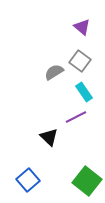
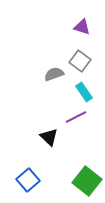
purple triangle: rotated 24 degrees counterclockwise
gray semicircle: moved 2 px down; rotated 12 degrees clockwise
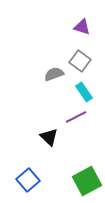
green square: rotated 24 degrees clockwise
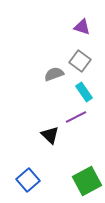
black triangle: moved 1 px right, 2 px up
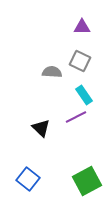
purple triangle: rotated 18 degrees counterclockwise
gray square: rotated 10 degrees counterclockwise
gray semicircle: moved 2 px left, 2 px up; rotated 24 degrees clockwise
cyan rectangle: moved 3 px down
black triangle: moved 9 px left, 7 px up
blue square: moved 1 px up; rotated 10 degrees counterclockwise
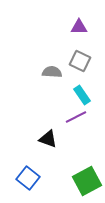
purple triangle: moved 3 px left
cyan rectangle: moved 2 px left
black triangle: moved 7 px right, 11 px down; rotated 24 degrees counterclockwise
blue square: moved 1 px up
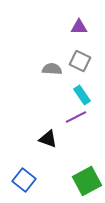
gray semicircle: moved 3 px up
blue square: moved 4 px left, 2 px down
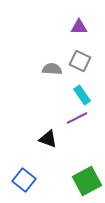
purple line: moved 1 px right, 1 px down
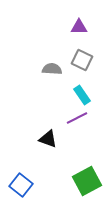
gray square: moved 2 px right, 1 px up
blue square: moved 3 px left, 5 px down
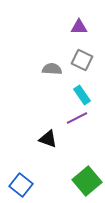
green square: rotated 12 degrees counterclockwise
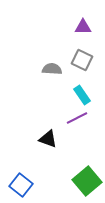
purple triangle: moved 4 px right
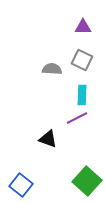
cyan rectangle: rotated 36 degrees clockwise
green square: rotated 8 degrees counterclockwise
